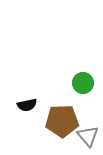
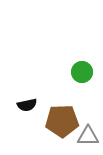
green circle: moved 1 px left, 11 px up
gray triangle: rotated 50 degrees counterclockwise
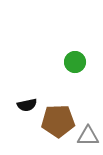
green circle: moved 7 px left, 10 px up
brown pentagon: moved 4 px left
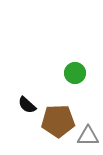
green circle: moved 11 px down
black semicircle: rotated 54 degrees clockwise
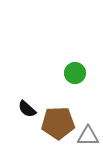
black semicircle: moved 4 px down
brown pentagon: moved 2 px down
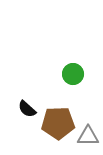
green circle: moved 2 px left, 1 px down
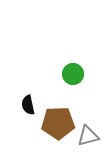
black semicircle: moved 1 px right, 4 px up; rotated 36 degrees clockwise
gray triangle: rotated 15 degrees counterclockwise
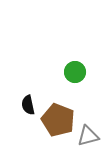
green circle: moved 2 px right, 2 px up
brown pentagon: moved 3 px up; rotated 24 degrees clockwise
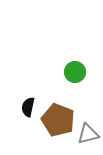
black semicircle: moved 2 px down; rotated 24 degrees clockwise
gray triangle: moved 2 px up
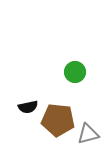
black semicircle: rotated 114 degrees counterclockwise
brown pentagon: rotated 16 degrees counterclockwise
